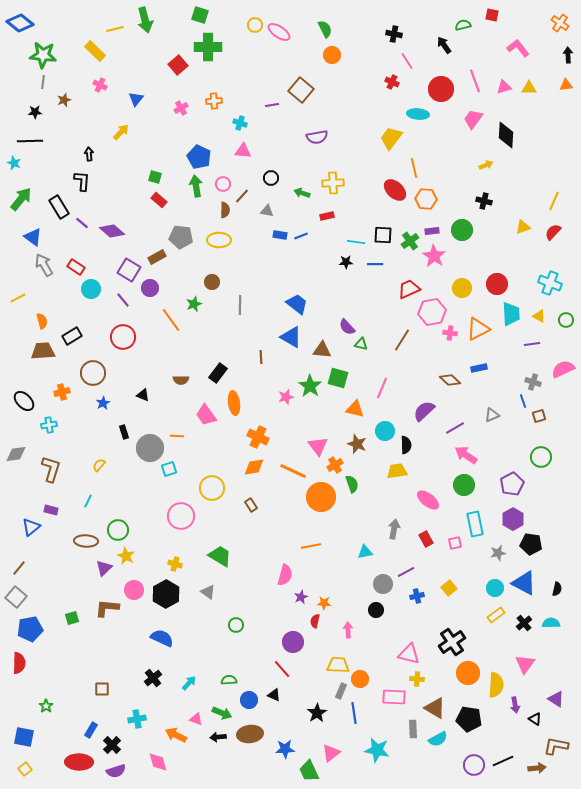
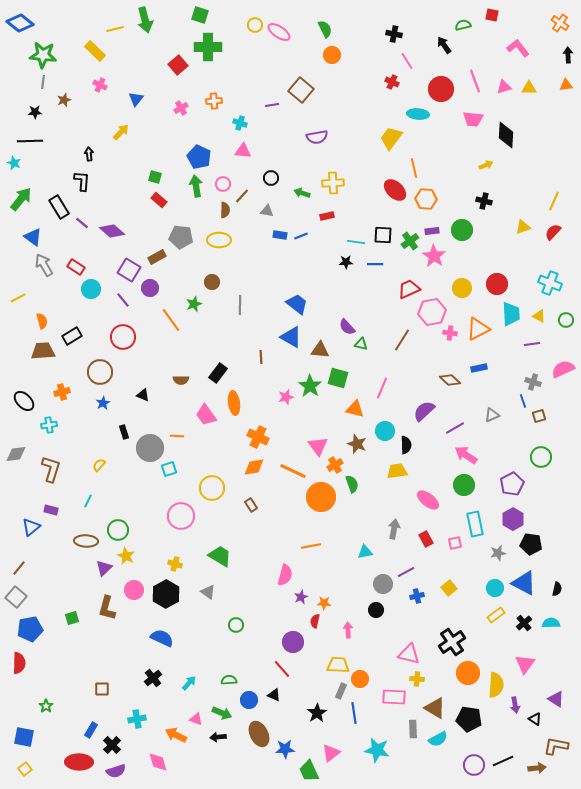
pink trapezoid at (473, 119): rotated 120 degrees counterclockwise
brown triangle at (322, 350): moved 2 px left
brown circle at (93, 373): moved 7 px right, 1 px up
brown L-shape at (107, 608): rotated 80 degrees counterclockwise
brown ellipse at (250, 734): moved 9 px right; rotated 70 degrees clockwise
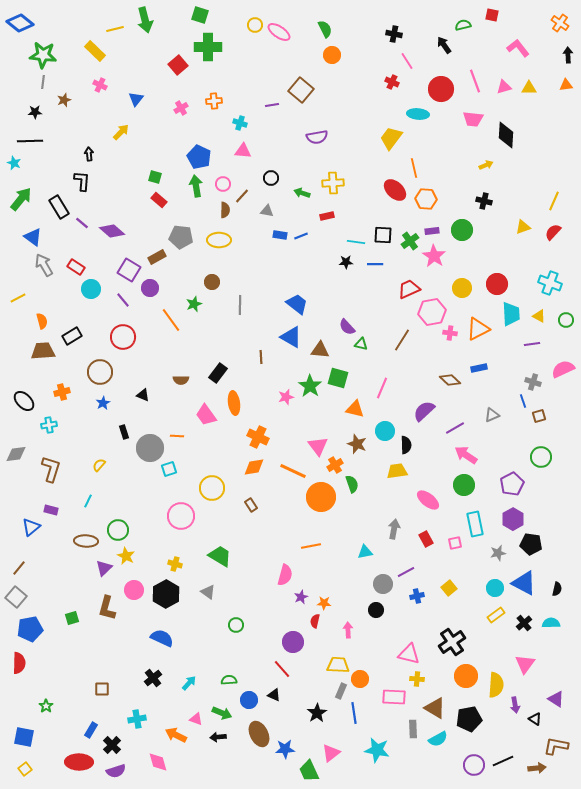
orange circle at (468, 673): moved 2 px left, 3 px down
black pentagon at (469, 719): rotated 20 degrees counterclockwise
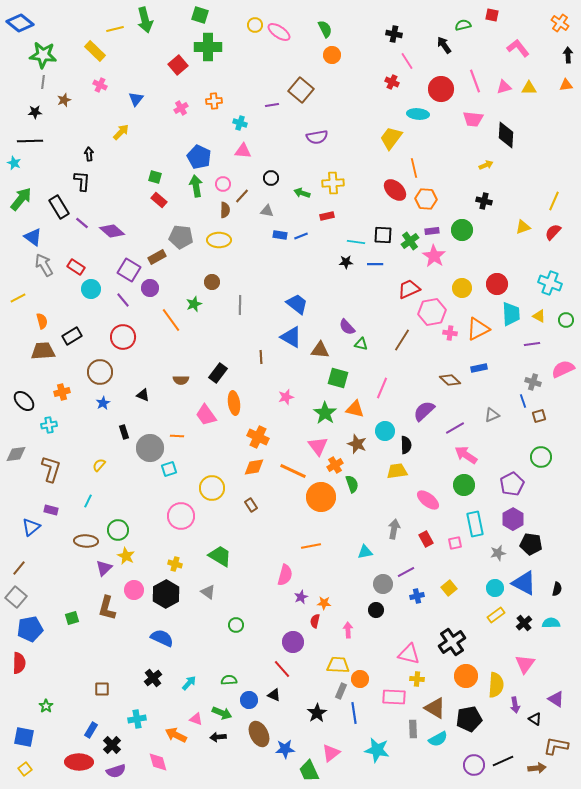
green star at (310, 386): moved 15 px right, 27 px down
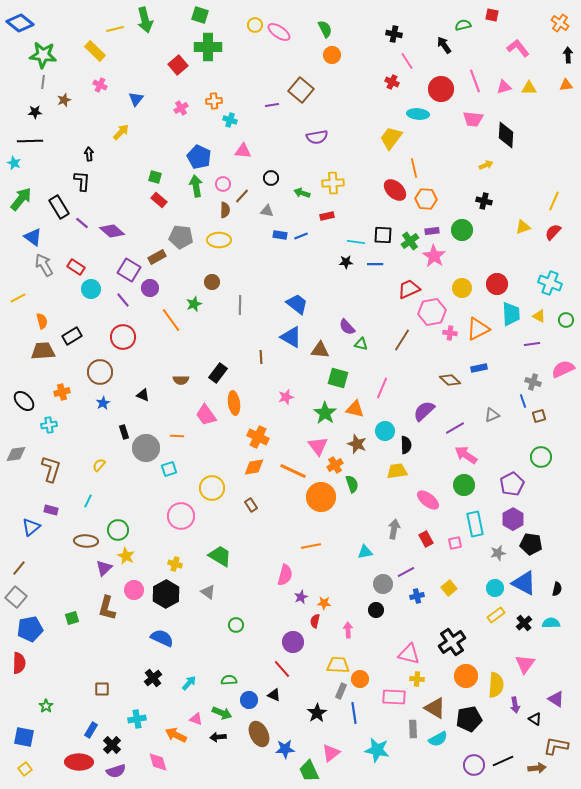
cyan cross at (240, 123): moved 10 px left, 3 px up
gray circle at (150, 448): moved 4 px left
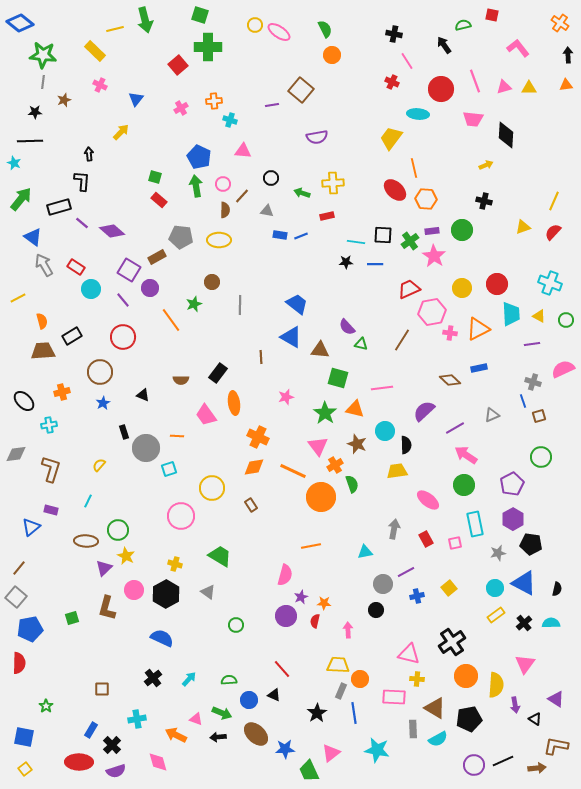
black rectangle at (59, 207): rotated 75 degrees counterclockwise
pink line at (382, 388): rotated 60 degrees clockwise
purple circle at (293, 642): moved 7 px left, 26 px up
cyan arrow at (189, 683): moved 4 px up
brown ellipse at (259, 734): moved 3 px left; rotated 20 degrees counterclockwise
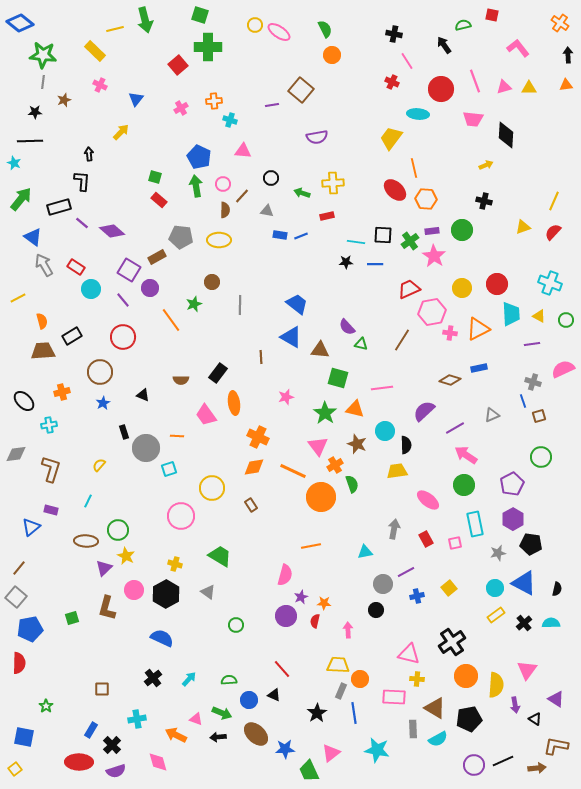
brown diamond at (450, 380): rotated 25 degrees counterclockwise
pink triangle at (525, 664): moved 2 px right, 6 px down
yellow square at (25, 769): moved 10 px left
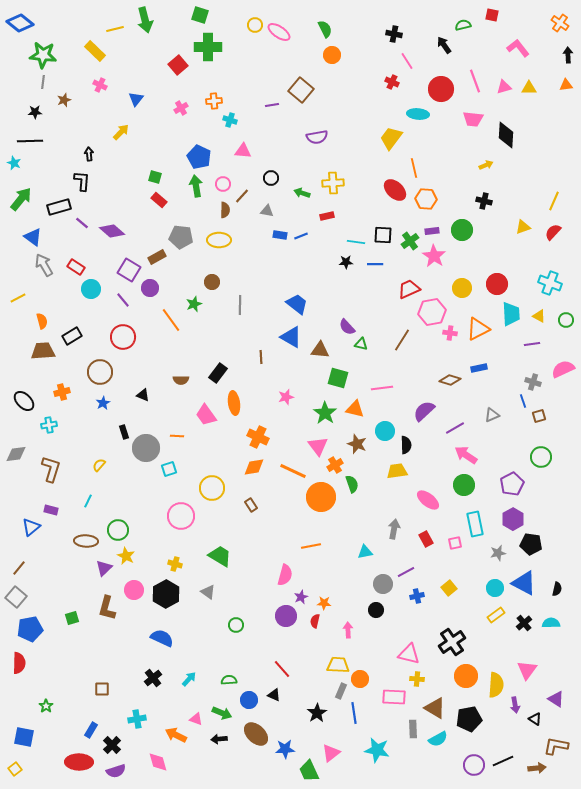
black arrow at (218, 737): moved 1 px right, 2 px down
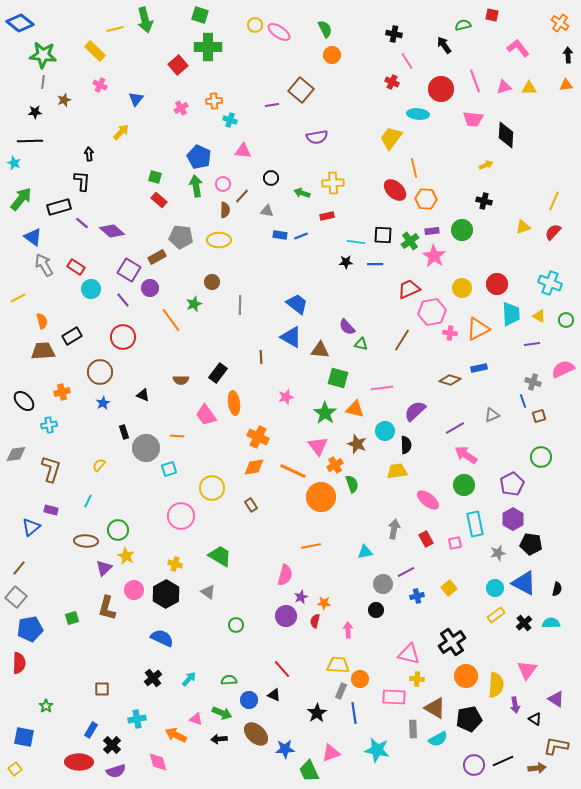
purple semicircle at (424, 411): moved 9 px left
pink triangle at (331, 753): rotated 18 degrees clockwise
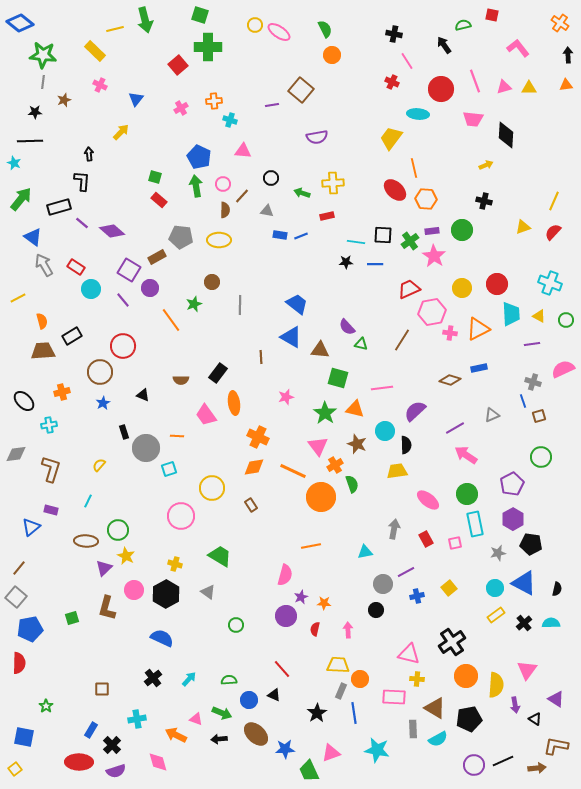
red circle at (123, 337): moved 9 px down
green circle at (464, 485): moved 3 px right, 9 px down
red semicircle at (315, 621): moved 8 px down
